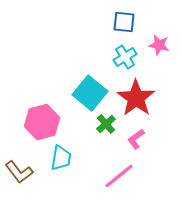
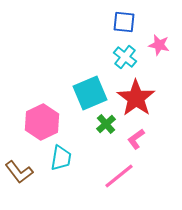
cyan cross: rotated 20 degrees counterclockwise
cyan square: rotated 28 degrees clockwise
pink hexagon: rotated 12 degrees counterclockwise
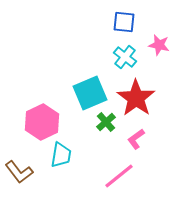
green cross: moved 2 px up
cyan trapezoid: moved 3 px up
